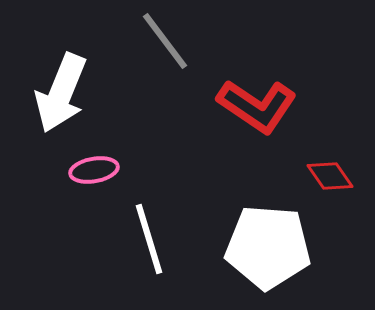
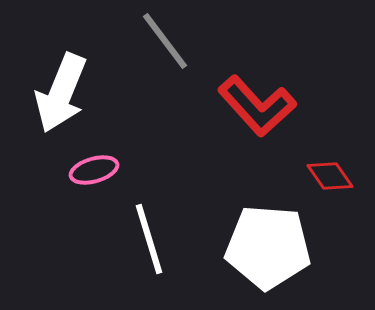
red L-shape: rotated 14 degrees clockwise
pink ellipse: rotated 6 degrees counterclockwise
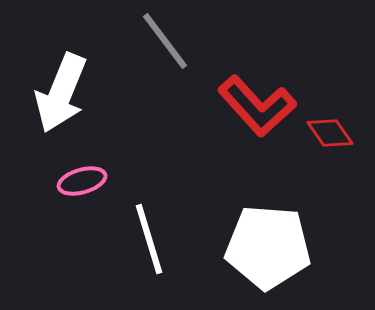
pink ellipse: moved 12 px left, 11 px down
red diamond: moved 43 px up
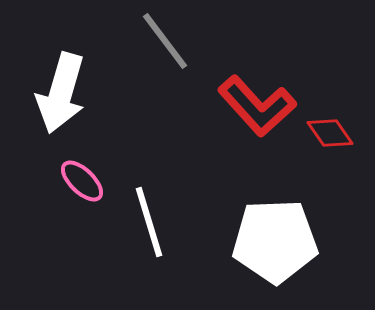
white arrow: rotated 6 degrees counterclockwise
pink ellipse: rotated 60 degrees clockwise
white line: moved 17 px up
white pentagon: moved 7 px right, 6 px up; rotated 6 degrees counterclockwise
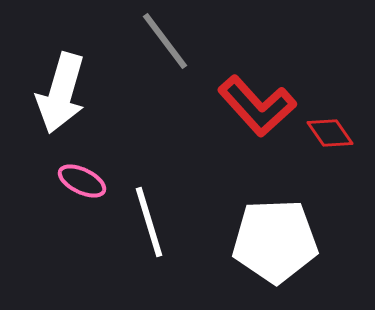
pink ellipse: rotated 18 degrees counterclockwise
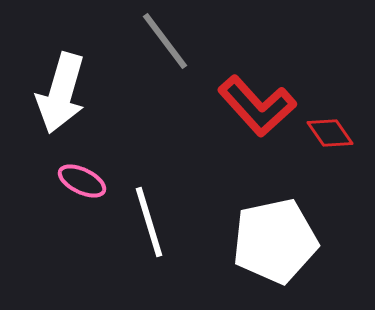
white pentagon: rotated 10 degrees counterclockwise
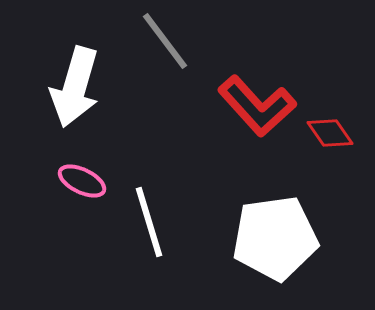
white arrow: moved 14 px right, 6 px up
white pentagon: moved 3 px up; rotated 4 degrees clockwise
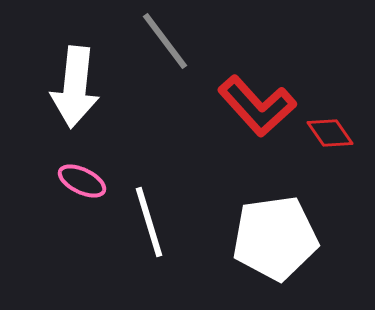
white arrow: rotated 10 degrees counterclockwise
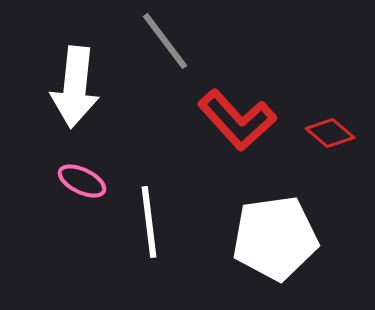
red L-shape: moved 20 px left, 14 px down
red diamond: rotated 15 degrees counterclockwise
white line: rotated 10 degrees clockwise
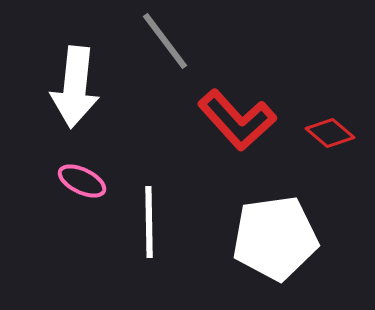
white line: rotated 6 degrees clockwise
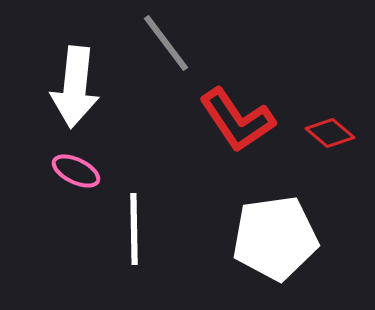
gray line: moved 1 px right, 2 px down
red L-shape: rotated 8 degrees clockwise
pink ellipse: moved 6 px left, 10 px up
white line: moved 15 px left, 7 px down
